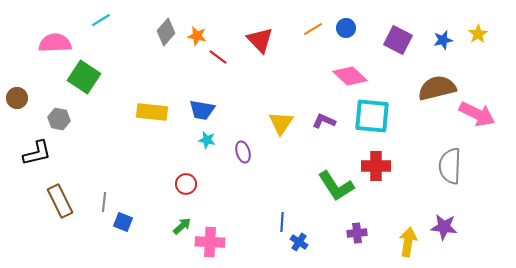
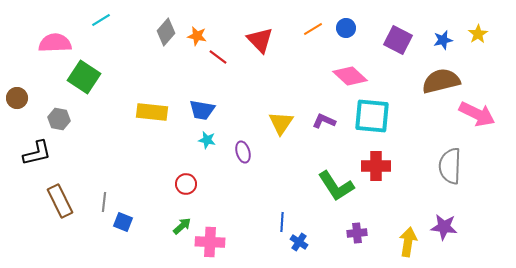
brown semicircle: moved 4 px right, 7 px up
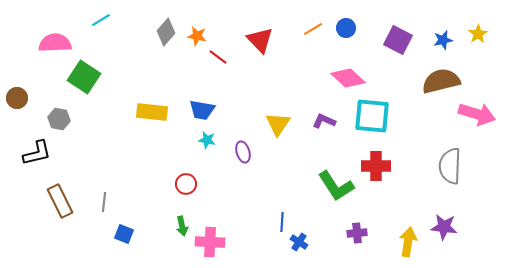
pink diamond: moved 2 px left, 2 px down
pink arrow: rotated 9 degrees counterclockwise
yellow triangle: moved 3 px left, 1 px down
blue square: moved 1 px right, 12 px down
green arrow: rotated 120 degrees clockwise
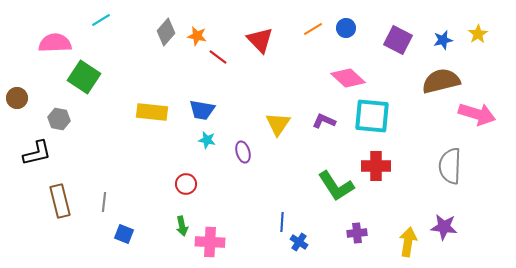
brown rectangle: rotated 12 degrees clockwise
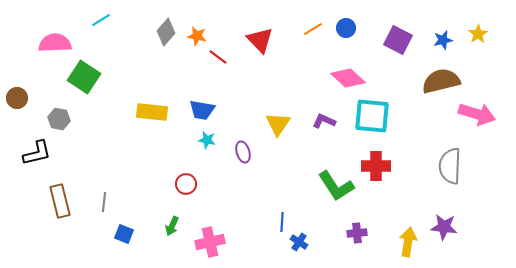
green arrow: moved 10 px left; rotated 36 degrees clockwise
pink cross: rotated 16 degrees counterclockwise
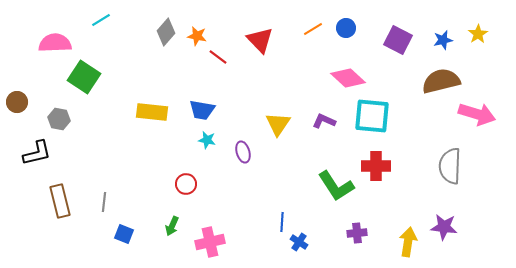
brown circle: moved 4 px down
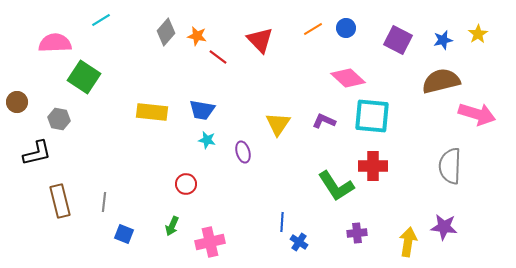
red cross: moved 3 px left
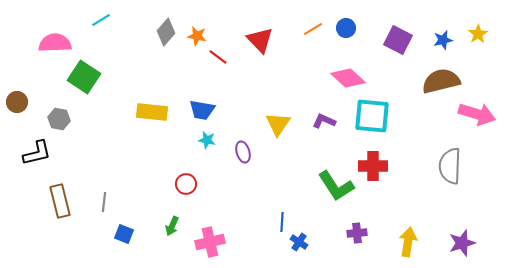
purple star: moved 18 px right, 16 px down; rotated 24 degrees counterclockwise
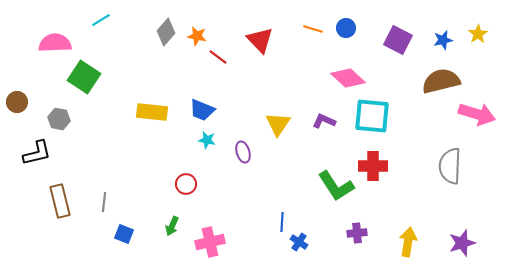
orange line: rotated 48 degrees clockwise
blue trapezoid: rotated 12 degrees clockwise
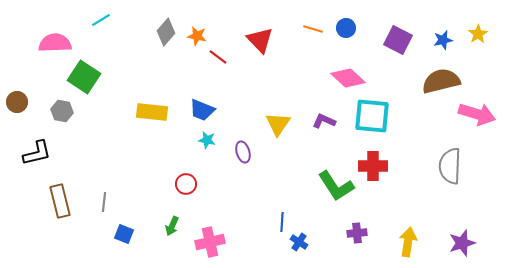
gray hexagon: moved 3 px right, 8 px up
